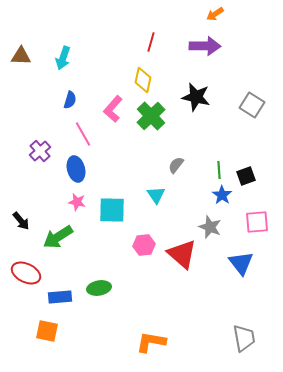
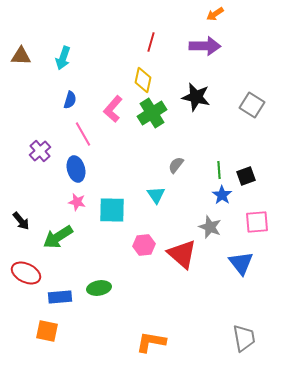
green cross: moved 1 px right, 3 px up; rotated 12 degrees clockwise
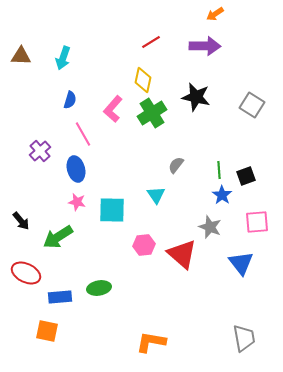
red line: rotated 42 degrees clockwise
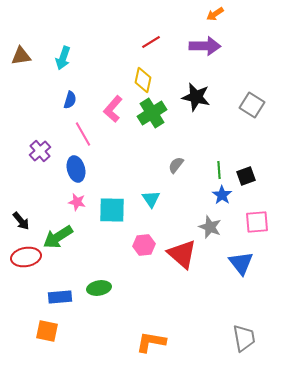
brown triangle: rotated 10 degrees counterclockwise
cyan triangle: moved 5 px left, 4 px down
red ellipse: moved 16 px up; rotated 36 degrees counterclockwise
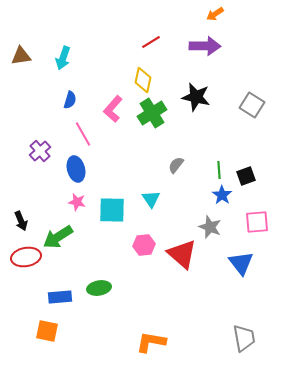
black arrow: rotated 18 degrees clockwise
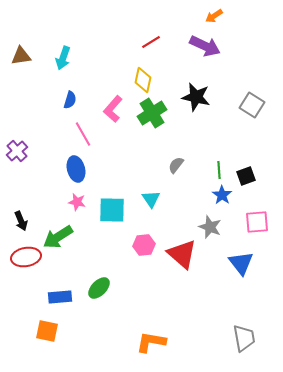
orange arrow: moved 1 px left, 2 px down
purple arrow: rotated 24 degrees clockwise
purple cross: moved 23 px left
green ellipse: rotated 35 degrees counterclockwise
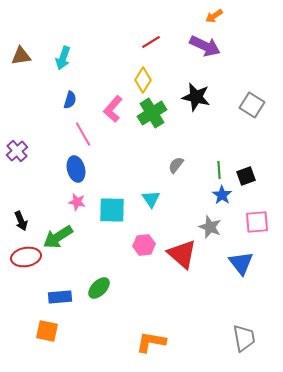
yellow diamond: rotated 20 degrees clockwise
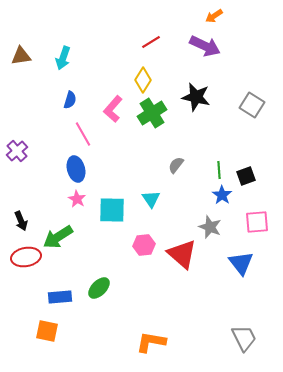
pink star: moved 3 px up; rotated 18 degrees clockwise
gray trapezoid: rotated 16 degrees counterclockwise
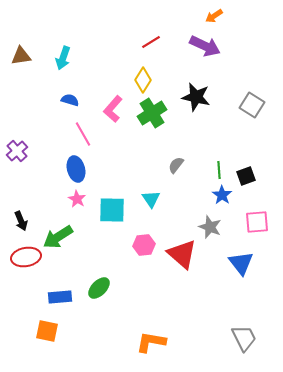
blue semicircle: rotated 90 degrees counterclockwise
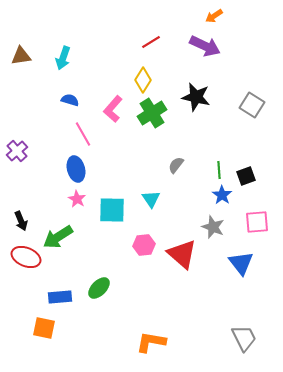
gray star: moved 3 px right
red ellipse: rotated 32 degrees clockwise
orange square: moved 3 px left, 3 px up
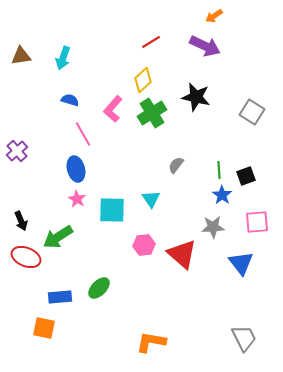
yellow diamond: rotated 15 degrees clockwise
gray square: moved 7 px down
gray star: rotated 25 degrees counterclockwise
